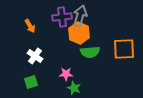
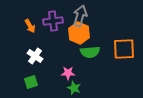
purple cross: moved 9 px left, 4 px down
pink star: moved 2 px right, 1 px up
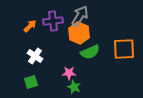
gray arrow: rotated 15 degrees clockwise
orange arrow: rotated 104 degrees counterclockwise
green semicircle: rotated 18 degrees counterclockwise
pink star: moved 1 px right
green star: moved 1 px up
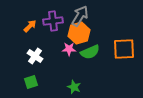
orange hexagon: rotated 20 degrees clockwise
pink star: moved 24 px up
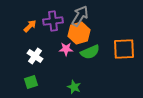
pink star: moved 3 px left
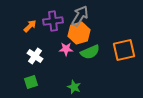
orange square: moved 1 px down; rotated 10 degrees counterclockwise
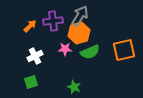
pink star: moved 1 px left
white cross: rotated 28 degrees clockwise
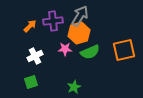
green star: rotated 24 degrees clockwise
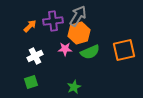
gray arrow: moved 2 px left
